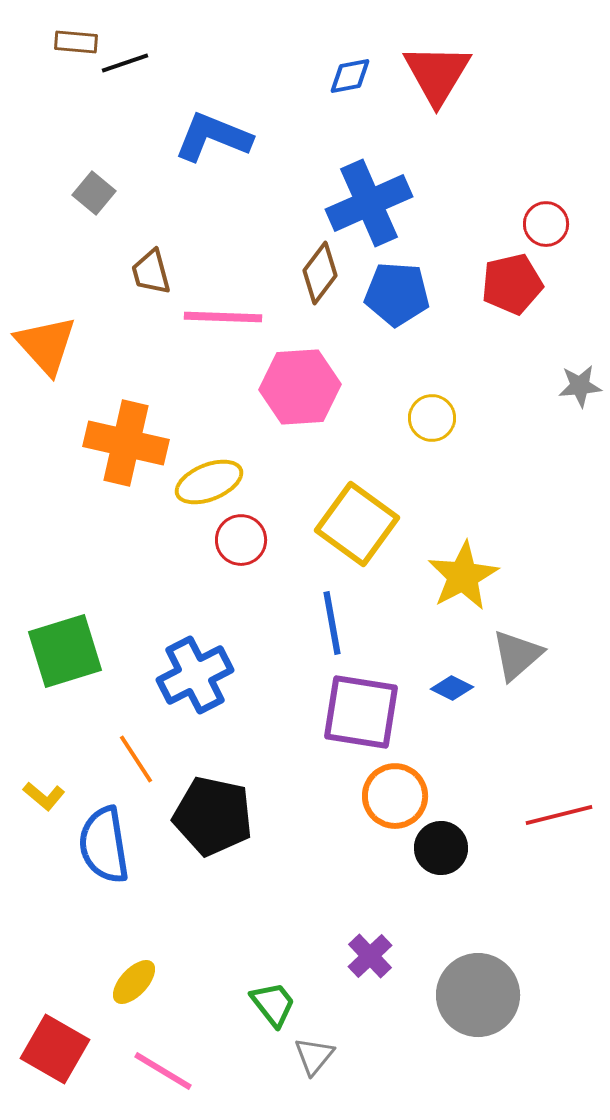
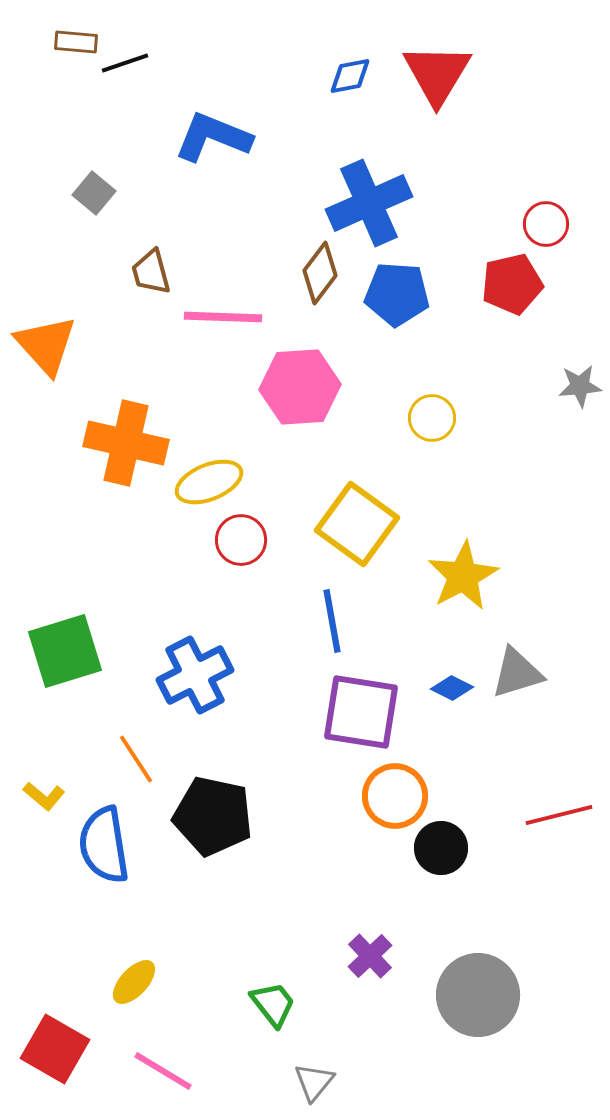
blue line at (332, 623): moved 2 px up
gray triangle at (517, 655): moved 18 px down; rotated 24 degrees clockwise
gray triangle at (314, 1056): moved 26 px down
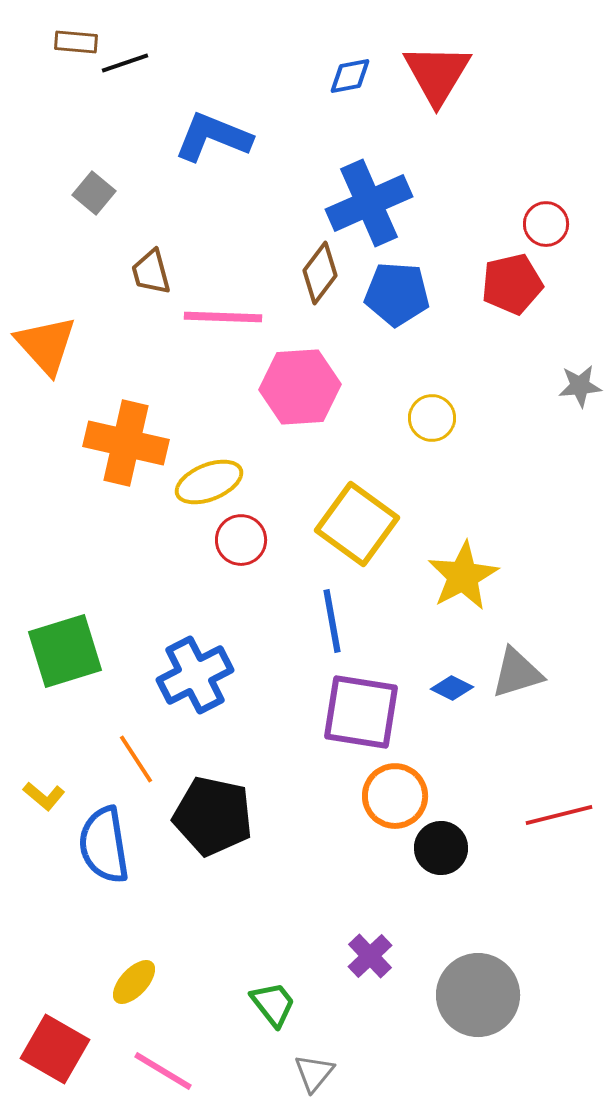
gray triangle at (314, 1082): moved 9 px up
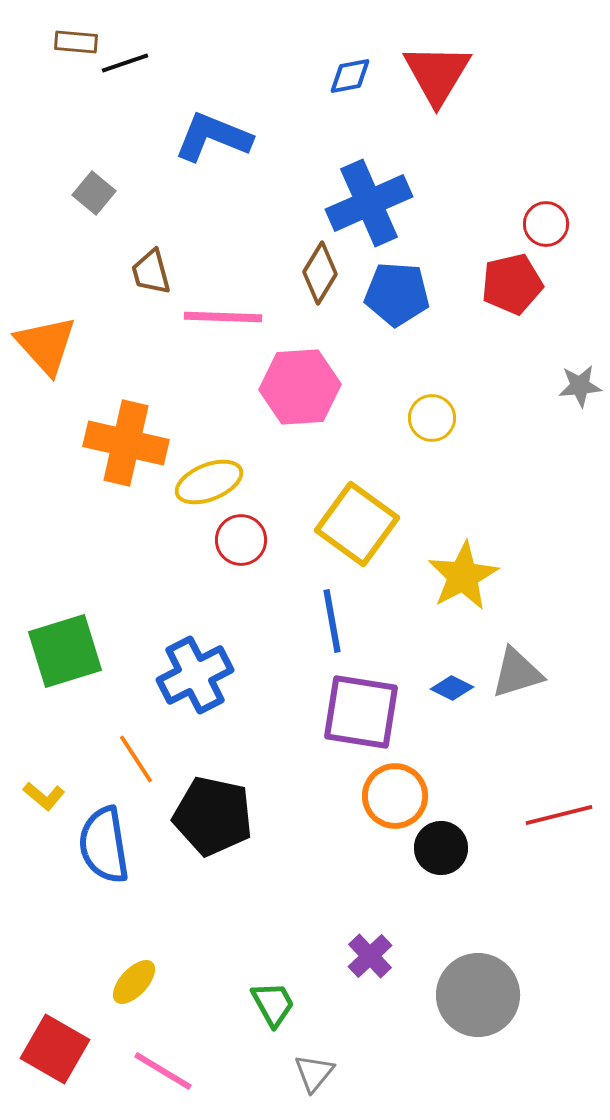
brown diamond at (320, 273): rotated 6 degrees counterclockwise
green trapezoid at (273, 1004): rotated 9 degrees clockwise
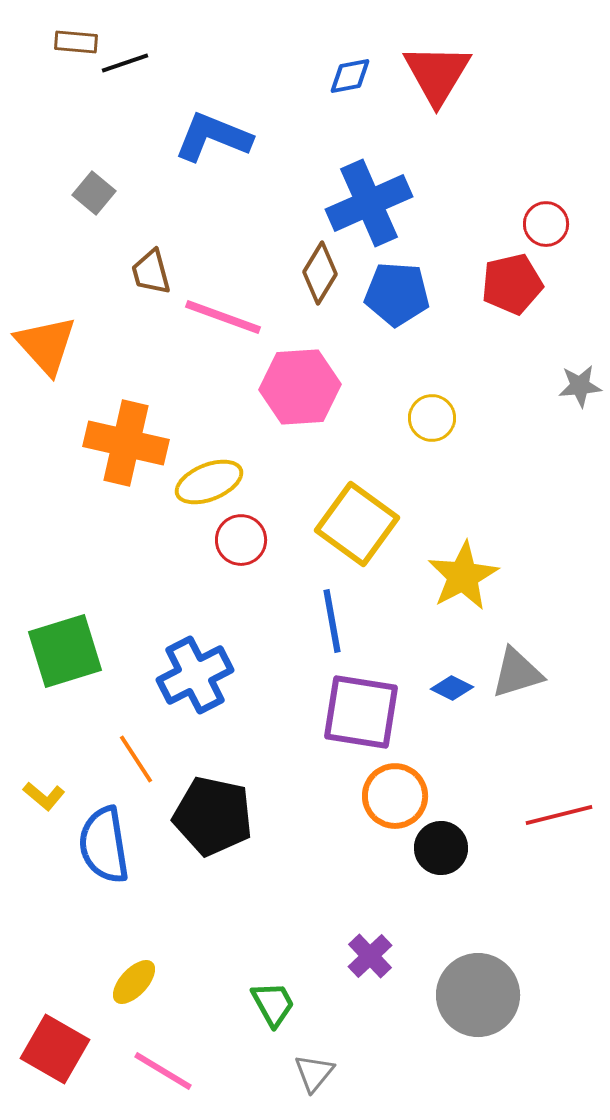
pink line at (223, 317): rotated 18 degrees clockwise
